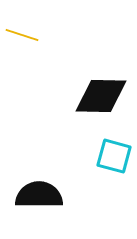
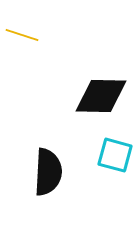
cyan square: moved 1 px right, 1 px up
black semicircle: moved 9 px right, 23 px up; rotated 93 degrees clockwise
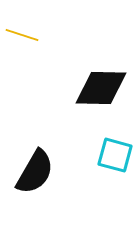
black diamond: moved 8 px up
black semicircle: moved 13 px left; rotated 27 degrees clockwise
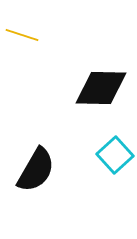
cyan square: rotated 33 degrees clockwise
black semicircle: moved 1 px right, 2 px up
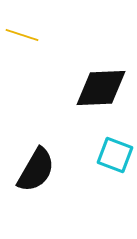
black diamond: rotated 4 degrees counterclockwise
cyan square: rotated 27 degrees counterclockwise
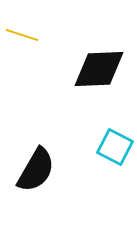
black diamond: moved 2 px left, 19 px up
cyan square: moved 8 px up; rotated 6 degrees clockwise
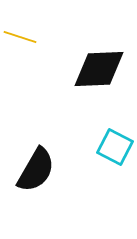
yellow line: moved 2 px left, 2 px down
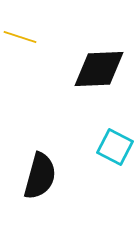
black semicircle: moved 4 px right, 6 px down; rotated 15 degrees counterclockwise
